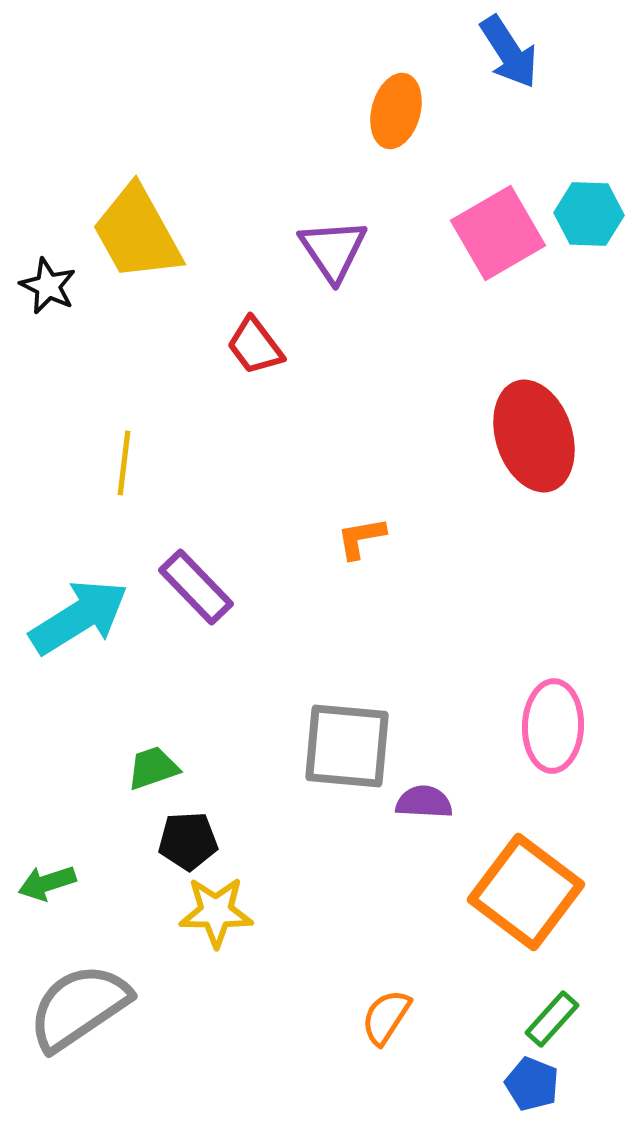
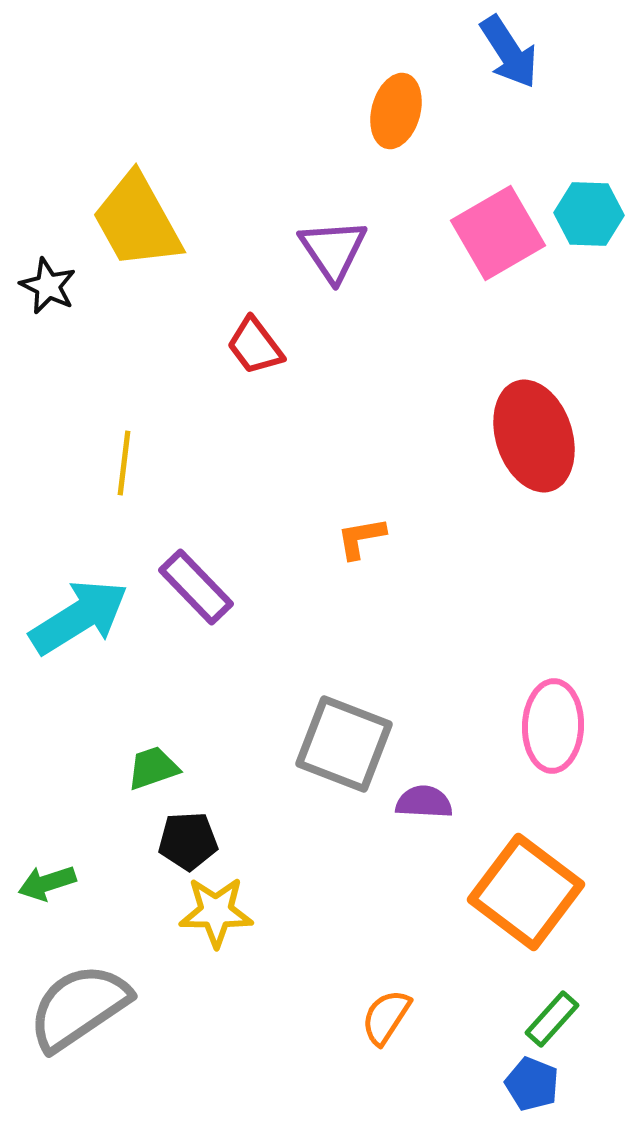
yellow trapezoid: moved 12 px up
gray square: moved 3 px left, 2 px up; rotated 16 degrees clockwise
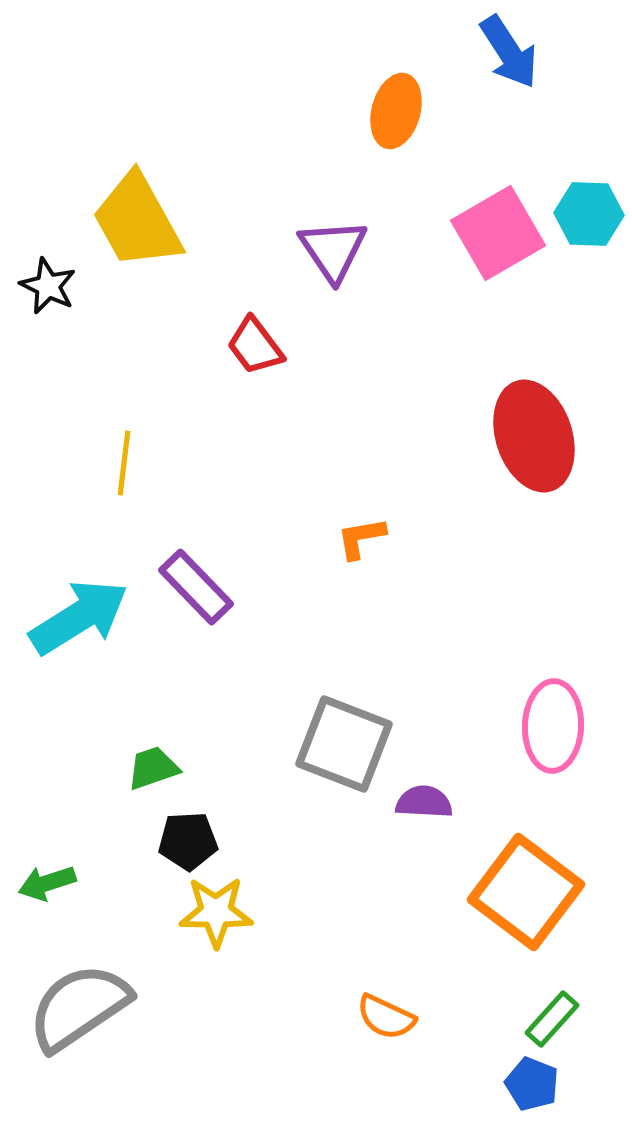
orange semicircle: rotated 98 degrees counterclockwise
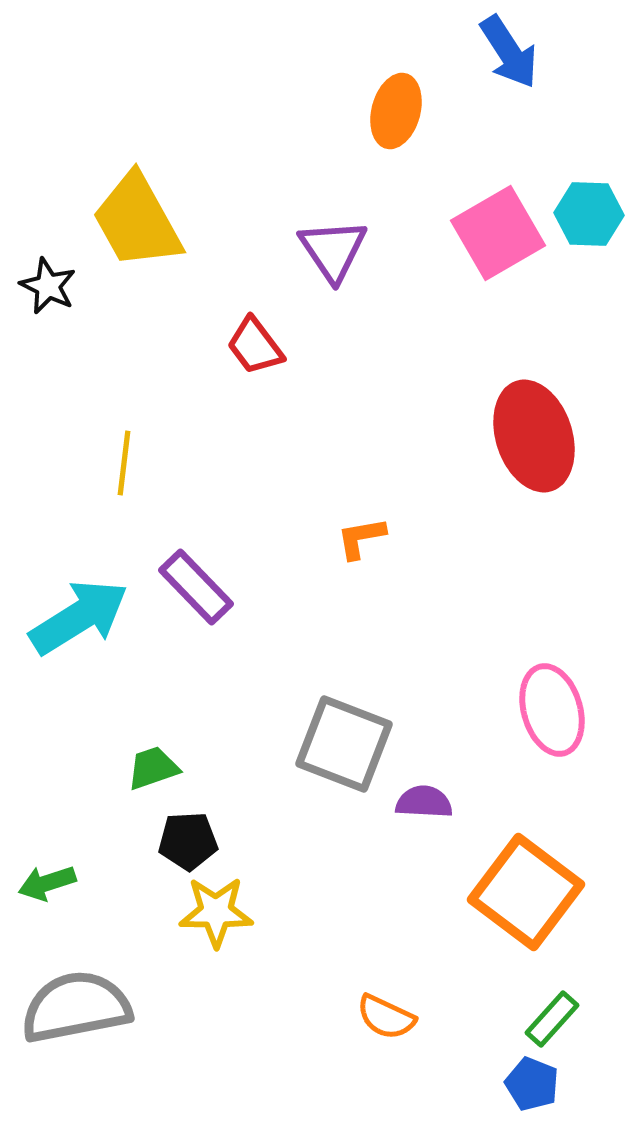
pink ellipse: moved 1 px left, 16 px up; rotated 18 degrees counterclockwise
gray semicircle: moved 3 px left; rotated 23 degrees clockwise
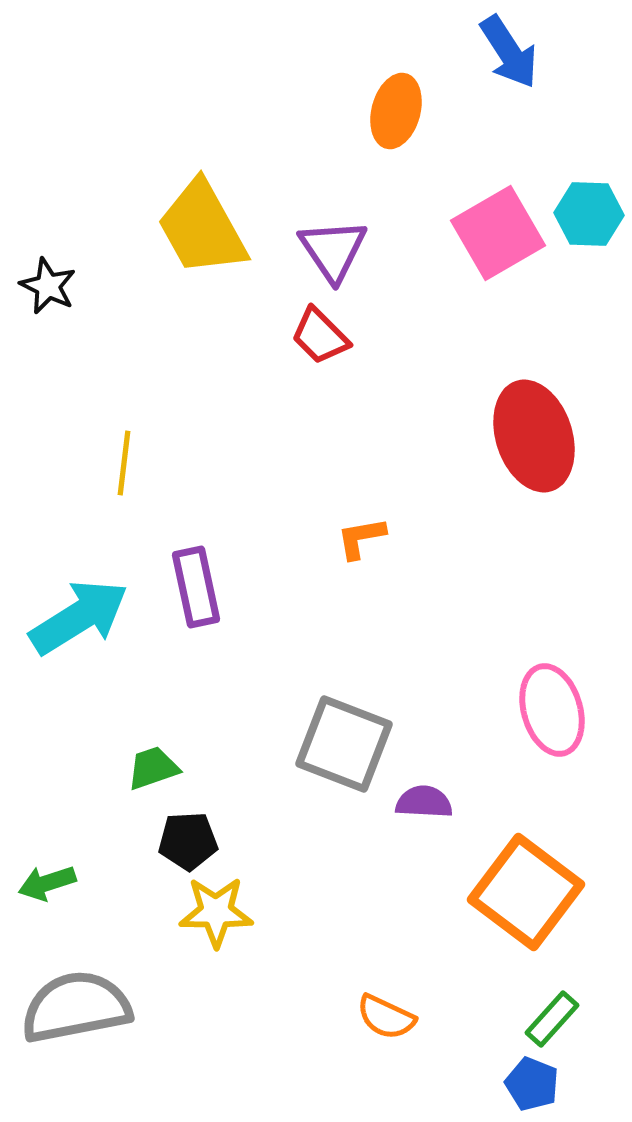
yellow trapezoid: moved 65 px right, 7 px down
red trapezoid: moved 65 px right, 10 px up; rotated 8 degrees counterclockwise
purple rectangle: rotated 32 degrees clockwise
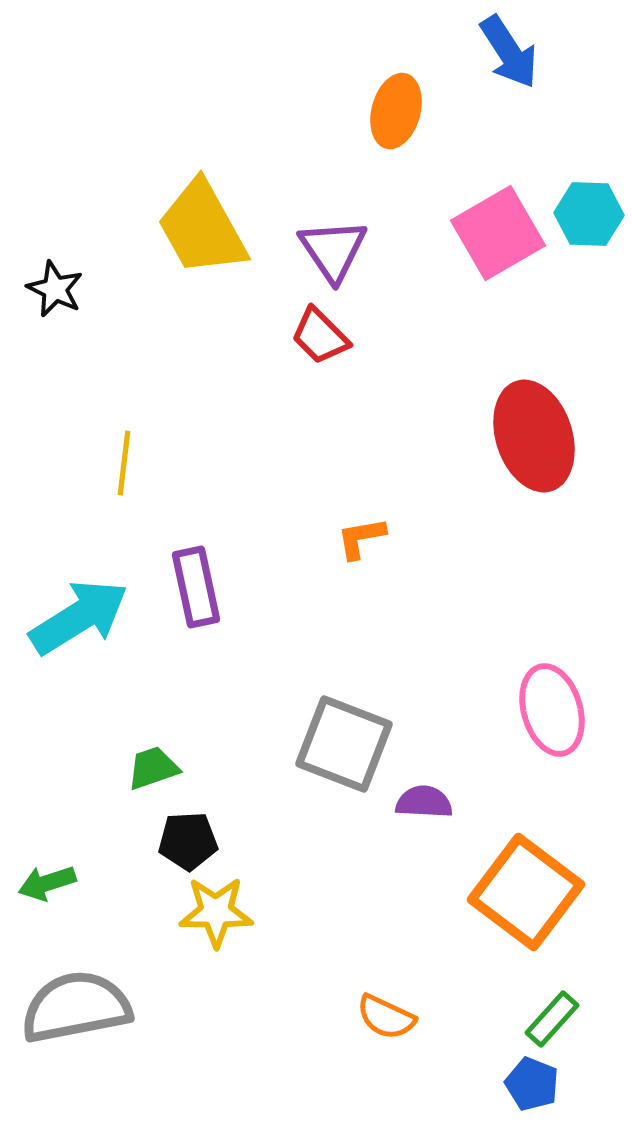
black star: moved 7 px right, 3 px down
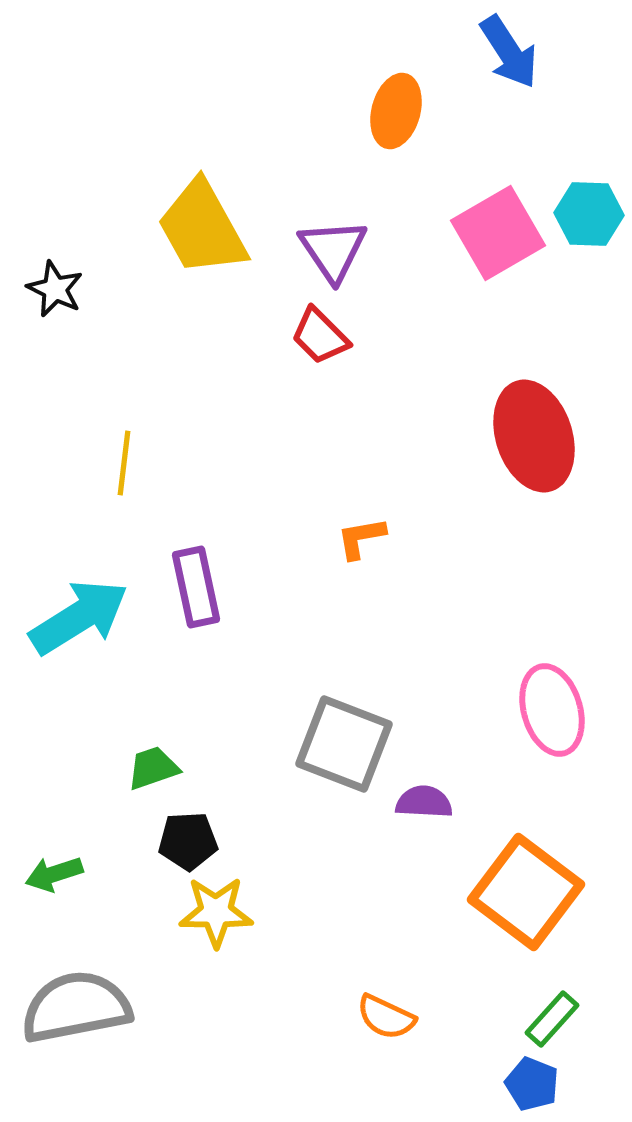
green arrow: moved 7 px right, 9 px up
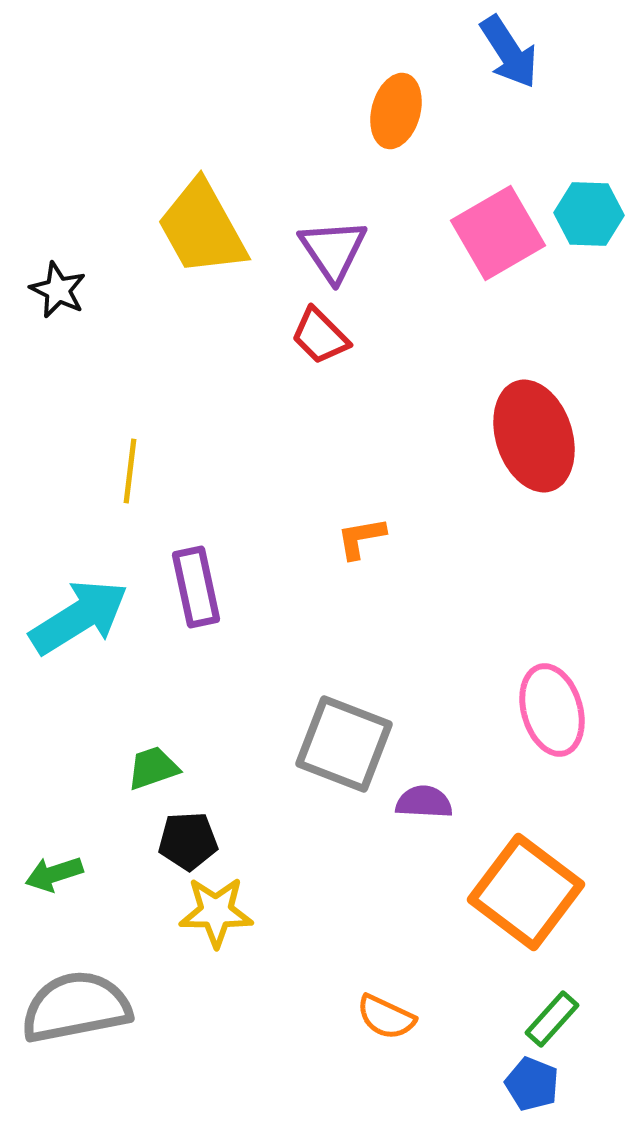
black star: moved 3 px right, 1 px down
yellow line: moved 6 px right, 8 px down
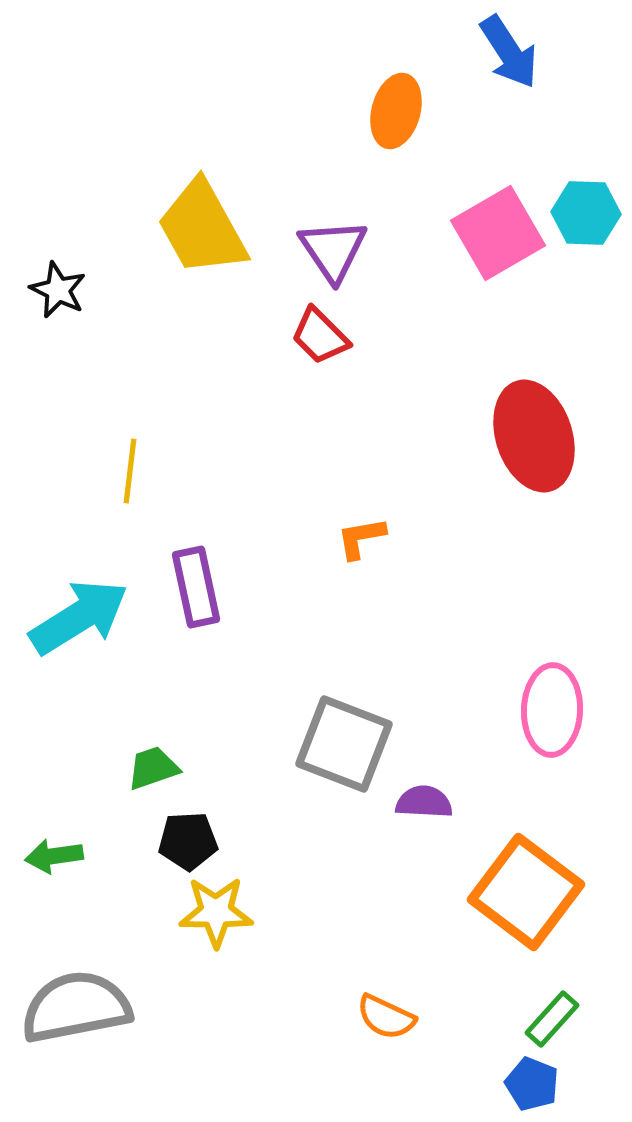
cyan hexagon: moved 3 px left, 1 px up
pink ellipse: rotated 18 degrees clockwise
green arrow: moved 18 px up; rotated 10 degrees clockwise
